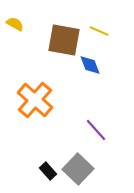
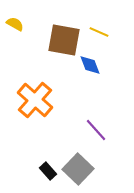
yellow line: moved 1 px down
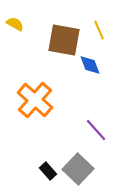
yellow line: moved 2 px up; rotated 42 degrees clockwise
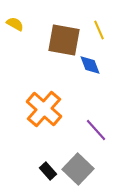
orange cross: moved 9 px right, 9 px down
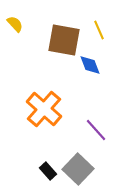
yellow semicircle: rotated 18 degrees clockwise
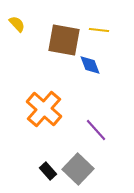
yellow semicircle: moved 2 px right
yellow line: rotated 60 degrees counterclockwise
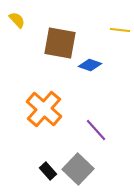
yellow semicircle: moved 4 px up
yellow line: moved 21 px right
brown square: moved 4 px left, 3 px down
blue diamond: rotated 50 degrees counterclockwise
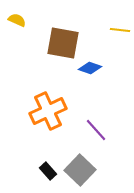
yellow semicircle: rotated 24 degrees counterclockwise
brown square: moved 3 px right
blue diamond: moved 3 px down
orange cross: moved 4 px right, 2 px down; rotated 24 degrees clockwise
gray square: moved 2 px right, 1 px down
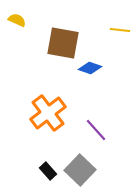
orange cross: moved 2 px down; rotated 12 degrees counterclockwise
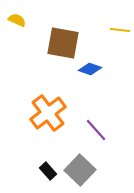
blue diamond: moved 1 px down
